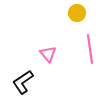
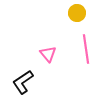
pink line: moved 4 px left
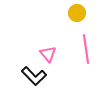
black L-shape: moved 11 px right, 6 px up; rotated 100 degrees counterclockwise
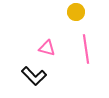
yellow circle: moved 1 px left, 1 px up
pink triangle: moved 1 px left, 6 px up; rotated 36 degrees counterclockwise
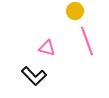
yellow circle: moved 1 px left, 1 px up
pink line: moved 1 px right, 8 px up; rotated 12 degrees counterclockwise
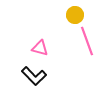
yellow circle: moved 4 px down
pink triangle: moved 7 px left
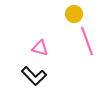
yellow circle: moved 1 px left, 1 px up
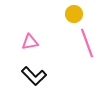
pink line: moved 2 px down
pink triangle: moved 10 px left, 6 px up; rotated 24 degrees counterclockwise
